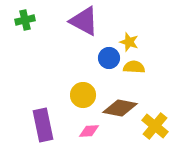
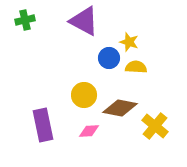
yellow semicircle: moved 2 px right
yellow circle: moved 1 px right
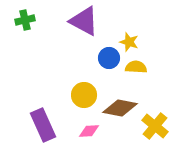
purple rectangle: rotated 12 degrees counterclockwise
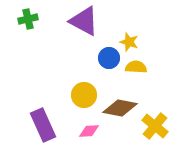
green cross: moved 3 px right, 1 px up
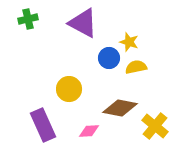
purple triangle: moved 1 px left, 2 px down
yellow semicircle: rotated 15 degrees counterclockwise
yellow circle: moved 15 px left, 6 px up
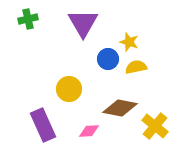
purple triangle: rotated 32 degrees clockwise
blue circle: moved 1 px left, 1 px down
